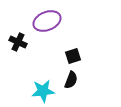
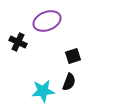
black semicircle: moved 2 px left, 2 px down
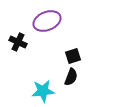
black semicircle: moved 2 px right, 5 px up
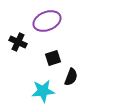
black square: moved 20 px left, 2 px down
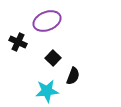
black square: rotated 28 degrees counterclockwise
black semicircle: moved 2 px right, 1 px up
cyan star: moved 4 px right
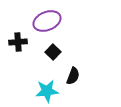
black cross: rotated 30 degrees counterclockwise
black square: moved 6 px up
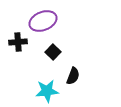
purple ellipse: moved 4 px left
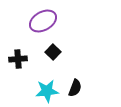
purple ellipse: rotated 8 degrees counterclockwise
black cross: moved 17 px down
black semicircle: moved 2 px right, 12 px down
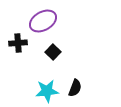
black cross: moved 16 px up
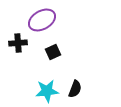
purple ellipse: moved 1 px left, 1 px up
black square: rotated 21 degrees clockwise
black semicircle: moved 1 px down
